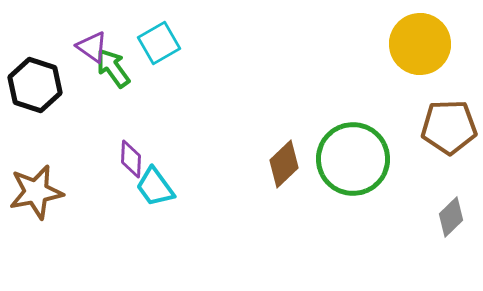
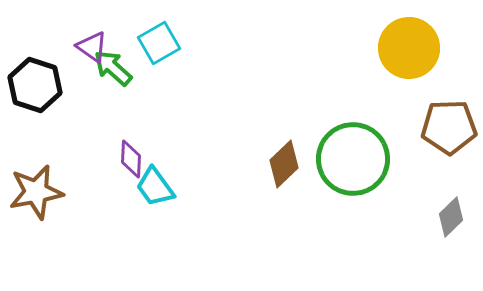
yellow circle: moved 11 px left, 4 px down
green arrow: rotated 12 degrees counterclockwise
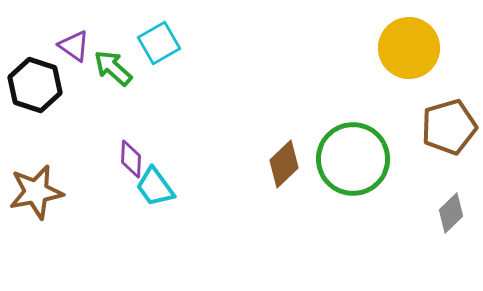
purple triangle: moved 18 px left, 1 px up
brown pentagon: rotated 14 degrees counterclockwise
gray diamond: moved 4 px up
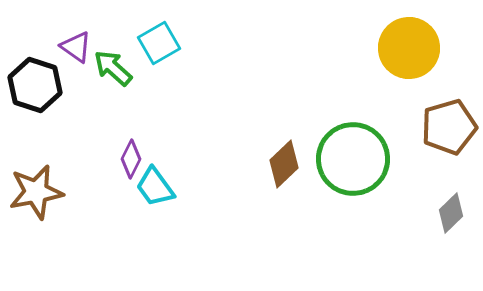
purple triangle: moved 2 px right, 1 px down
purple diamond: rotated 24 degrees clockwise
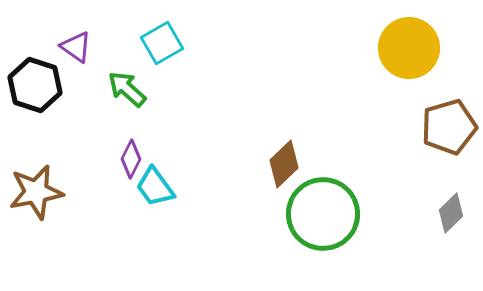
cyan square: moved 3 px right
green arrow: moved 14 px right, 21 px down
green circle: moved 30 px left, 55 px down
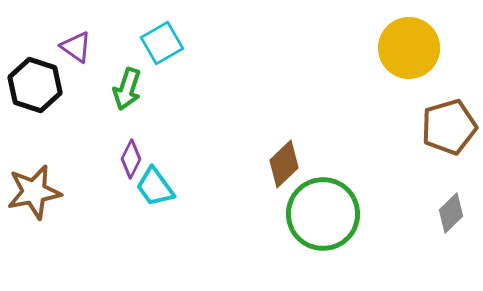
green arrow: rotated 114 degrees counterclockwise
brown star: moved 2 px left
